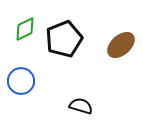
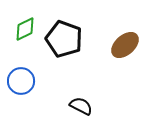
black pentagon: rotated 30 degrees counterclockwise
brown ellipse: moved 4 px right
black semicircle: rotated 10 degrees clockwise
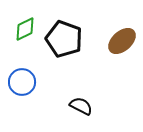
brown ellipse: moved 3 px left, 4 px up
blue circle: moved 1 px right, 1 px down
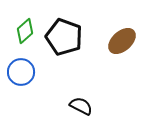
green diamond: moved 2 px down; rotated 15 degrees counterclockwise
black pentagon: moved 2 px up
blue circle: moved 1 px left, 10 px up
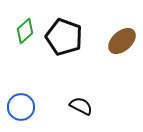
blue circle: moved 35 px down
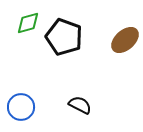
green diamond: moved 3 px right, 8 px up; rotated 25 degrees clockwise
brown ellipse: moved 3 px right, 1 px up
black semicircle: moved 1 px left, 1 px up
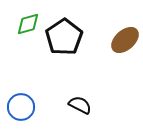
green diamond: moved 1 px down
black pentagon: rotated 18 degrees clockwise
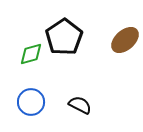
green diamond: moved 3 px right, 30 px down
blue circle: moved 10 px right, 5 px up
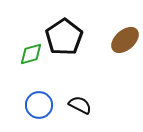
blue circle: moved 8 px right, 3 px down
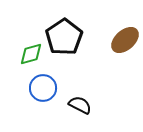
blue circle: moved 4 px right, 17 px up
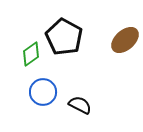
black pentagon: rotated 9 degrees counterclockwise
green diamond: rotated 20 degrees counterclockwise
blue circle: moved 4 px down
